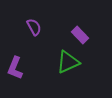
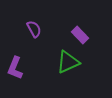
purple semicircle: moved 2 px down
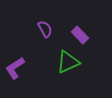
purple semicircle: moved 11 px right
purple L-shape: rotated 35 degrees clockwise
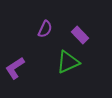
purple semicircle: rotated 54 degrees clockwise
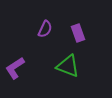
purple rectangle: moved 2 px left, 2 px up; rotated 24 degrees clockwise
green triangle: moved 4 px down; rotated 45 degrees clockwise
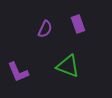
purple rectangle: moved 9 px up
purple L-shape: moved 3 px right, 4 px down; rotated 80 degrees counterclockwise
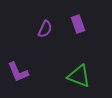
green triangle: moved 11 px right, 10 px down
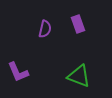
purple semicircle: rotated 12 degrees counterclockwise
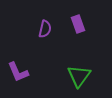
green triangle: rotated 45 degrees clockwise
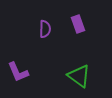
purple semicircle: rotated 12 degrees counterclockwise
green triangle: rotated 30 degrees counterclockwise
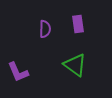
purple rectangle: rotated 12 degrees clockwise
green triangle: moved 4 px left, 11 px up
